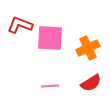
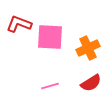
red L-shape: moved 1 px left, 1 px up
pink square: moved 1 px up
pink line: rotated 12 degrees counterclockwise
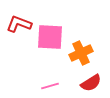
orange cross: moved 7 px left, 5 px down
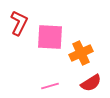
red L-shape: moved 1 px up; rotated 95 degrees clockwise
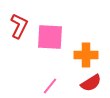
red L-shape: moved 3 px down
orange cross: moved 5 px right, 2 px down; rotated 25 degrees clockwise
pink line: rotated 36 degrees counterclockwise
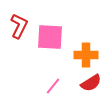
pink line: moved 3 px right
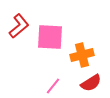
red L-shape: rotated 25 degrees clockwise
orange cross: moved 4 px left; rotated 15 degrees counterclockwise
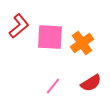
orange cross: moved 12 px up; rotated 20 degrees counterclockwise
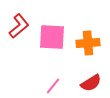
pink square: moved 2 px right
orange cross: moved 6 px right; rotated 30 degrees clockwise
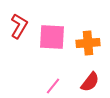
red L-shape: rotated 20 degrees counterclockwise
red semicircle: moved 1 px left, 1 px up; rotated 20 degrees counterclockwise
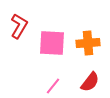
pink square: moved 6 px down
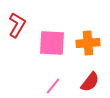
red L-shape: moved 2 px left, 1 px up
